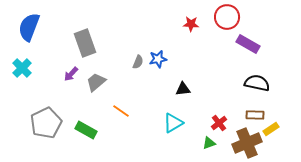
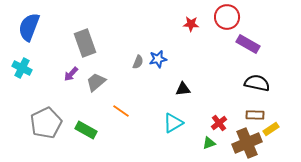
cyan cross: rotated 18 degrees counterclockwise
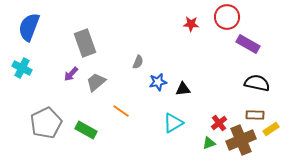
blue star: moved 23 px down
brown cross: moved 6 px left, 3 px up
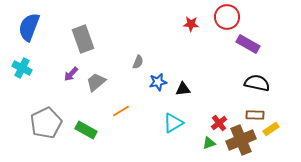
gray rectangle: moved 2 px left, 4 px up
orange line: rotated 66 degrees counterclockwise
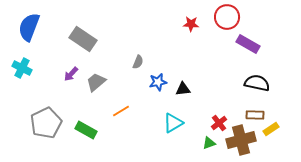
gray rectangle: rotated 36 degrees counterclockwise
brown cross: rotated 8 degrees clockwise
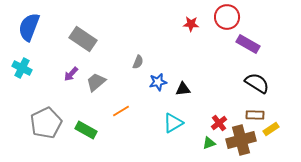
black semicircle: rotated 20 degrees clockwise
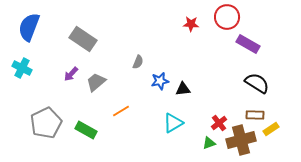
blue star: moved 2 px right, 1 px up
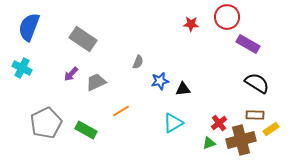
gray trapezoid: rotated 15 degrees clockwise
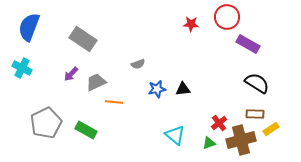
gray semicircle: moved 2 px down; rotated 48 degrees clockwise
blue star: moved 3 px left, 8 px down
orange line: moved 7 px left, 9 px up; rotated 36 degrees clockwise
brown rectangle: moved 1 px up
cyan triangle: moved 2 px right, 12 px down; rotated 50 degrees counterclockwise
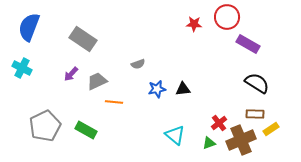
red star: moved 3 px right
gray trapezoid: moved 1 px right, 1 px up
gray pentagon: moved 1 px left, 3 px down
brown cross: rotated 8 degrees counterclockwise
